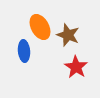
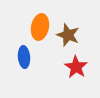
orange ellipse: rotated 40 degrees clockwise
blue ellipse: moved 6 px down
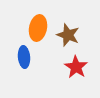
orange ellipse: moved 2 px left, 1 px down
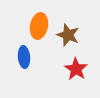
orange ellipse: moved 1 px right, 2 px up
red star: moved 2 px down
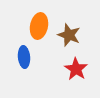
brown star: moved 1 px right
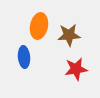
brown star: rotated 25 degrees counterclockwise
red star: rotated 30 degrees clockwise
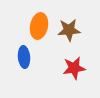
brown star: moved 5 px up
red star: moved 2 px left, 1 px up
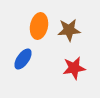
blue ellipse: moved 1 px left, 2 px down; rotated 40 degrees clockwise
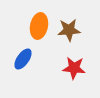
red star: rotated 15 degrees clockwise
